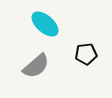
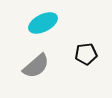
cyan ellipse: moved 2 px left, 1 px up; rotated 68 degrees counterclockwise
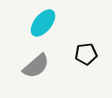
cyan ellipse: rotated 24 degrees counterclockwise
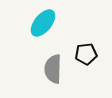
gray semicircle: moved 17 px right, 3 px down; rotated 132 degrees clockwise
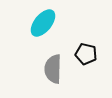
black pentagon: rotated 20 degrees clockwise
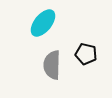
gray semicircle: moved 1 px left, 4 px up
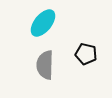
gray semicircle: moved 7 px left
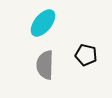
black pentagon: moved 1 px down
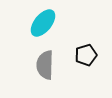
black pentagon: rotated 30 degrees counterclockwise
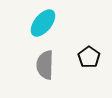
black pentagon: moved 3 px right, 2 px down; rotated 20 degrees counterclockwise
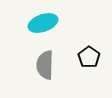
cyan ellipse: rotated 32 degrees clockwise
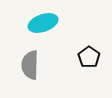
gray semicircle: moved 15 px left
